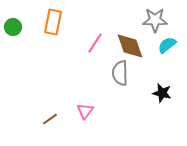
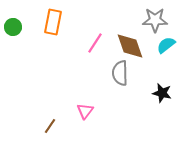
cyan semicircle: moved 1 px left
brown line: moved 7 px down; rotated 21 degrees counterclockwise
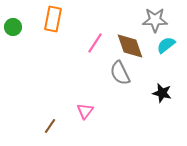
orange rectangle: moved 3 px up
gray semicircle: rotated 25 degrees counterclockwise
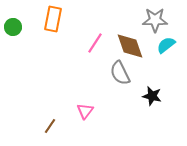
black star: moved 10 px left, 3 px down
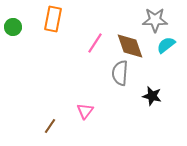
gray semicircle: rotated 30 degrees clockwise
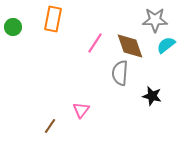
pink triangle: moved 4 px left, 1 px up
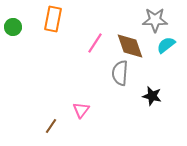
brown line: moved 1 px right
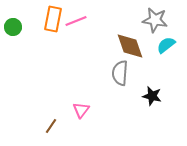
gray star: rotated 10 degrees clockwise
pink line: moved 19 px left, 22 px up; rotated 35 degrees clockwise
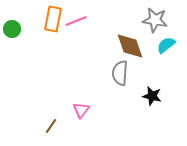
green circle: moved 1 px left, 2 px down
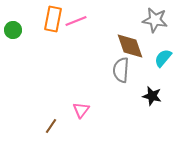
green circle: moved 1 px right, 1 px down
cyan semicircle: moved 3 px left, 13 px down; rotated 12 degrees counterclockwise
gray semicircle: moved 1 px right, 3 px up
